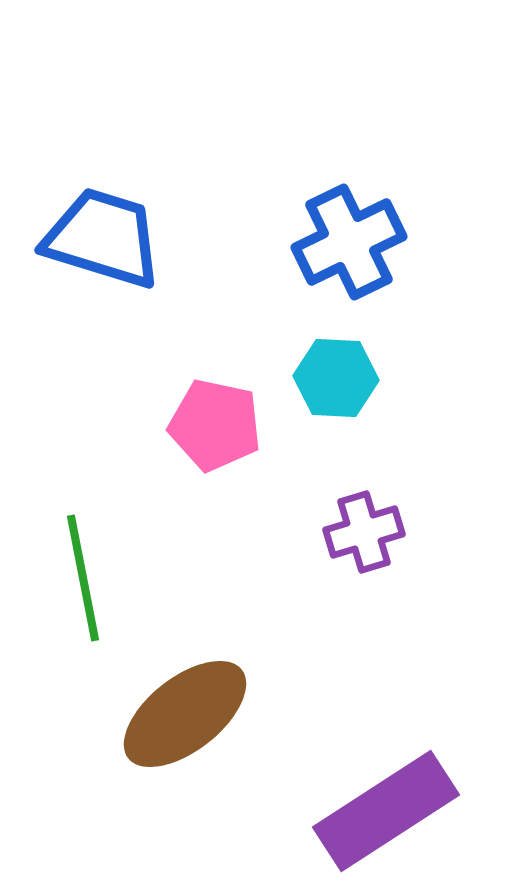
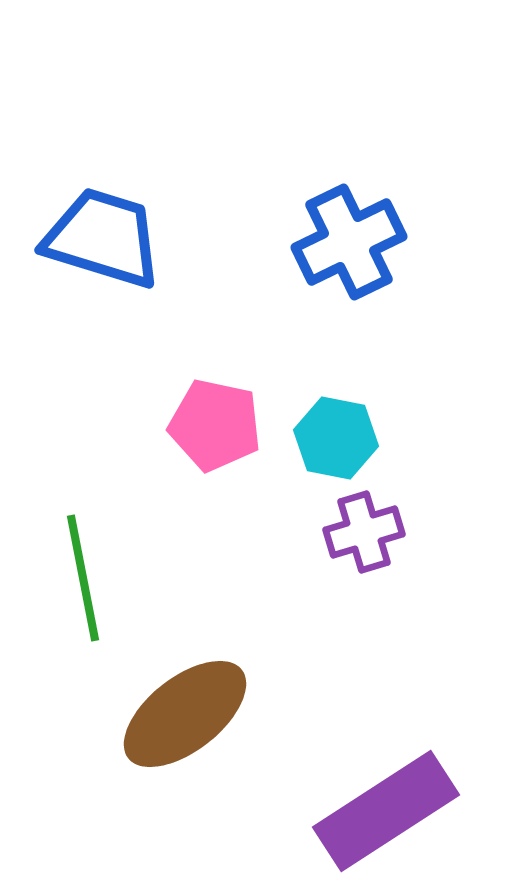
cyan hexagon: moved 60 px down; rotated 8 degrees clockwise
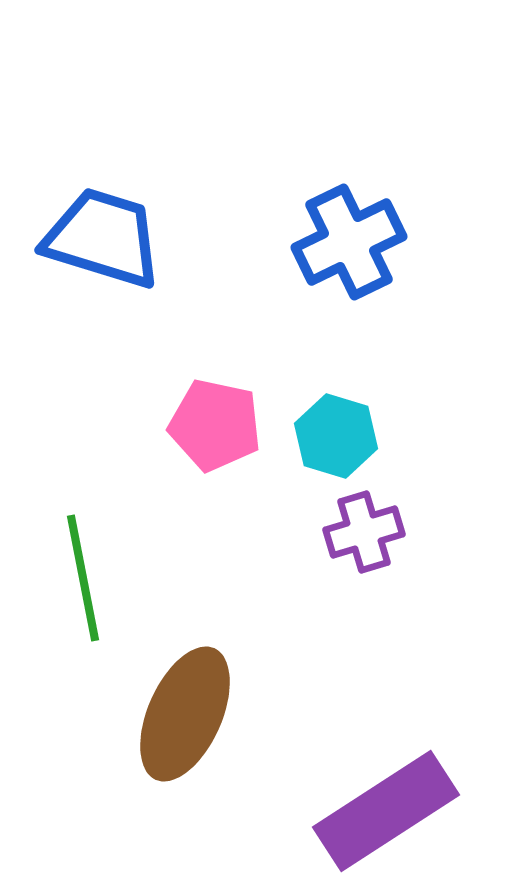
cyan hexagon: moved 2 px up; rotated 6 degrees clockwise
brown ellipse: rotated 28 degrees counterclockwise
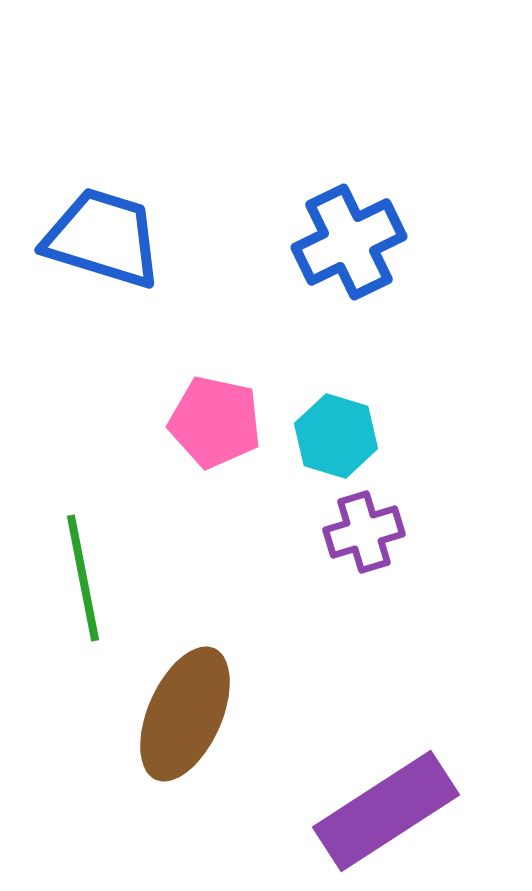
pink pentagon: moved 3 px up
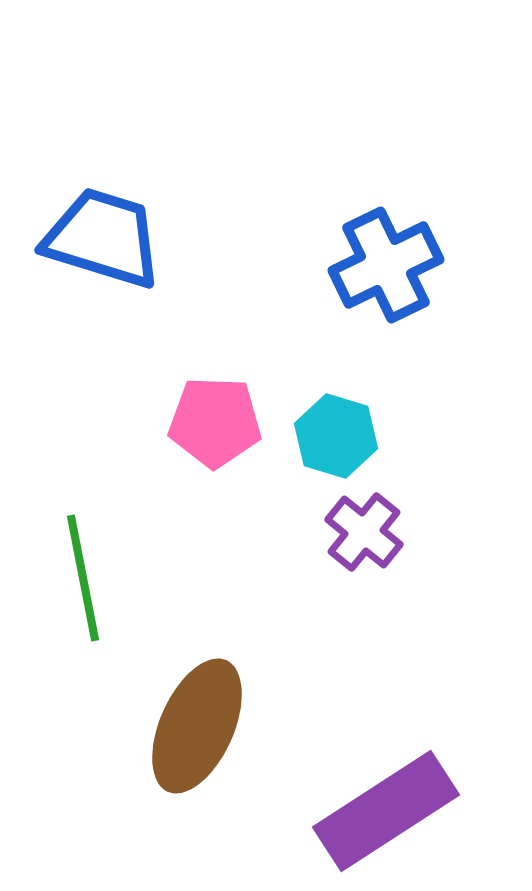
blue cross: moved 37 px right, 23 px down
pink pentagon: rotated 10 degrees counterclockwise
purple cross: rotated 34 degrees counterclockwise
brown ellipse: moved 12 px right, 12 px down
